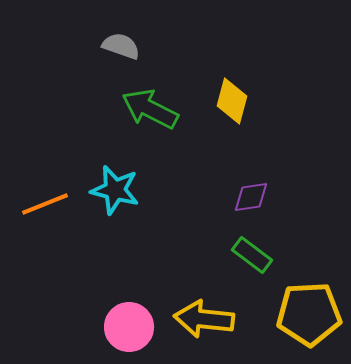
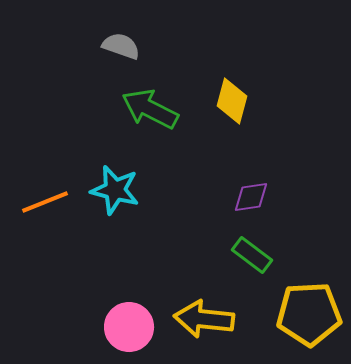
orange line: moved 2 px up
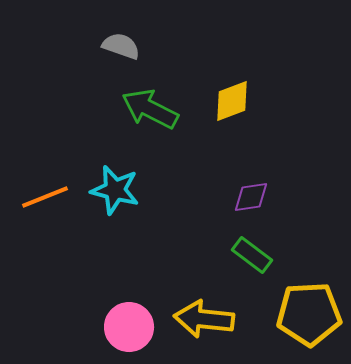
yellow diamond: rotated 54 degrees clockwise
orange line: moved 5 px up
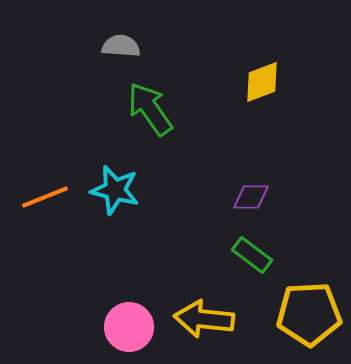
gray semicircle: rotated 15 degrees counterclockwise
yellow diamond: moved 30 px right, 19 px up
green arrow: rotated 28 degrees clockwise
purple diamond: rotated 9 degrees clockwise
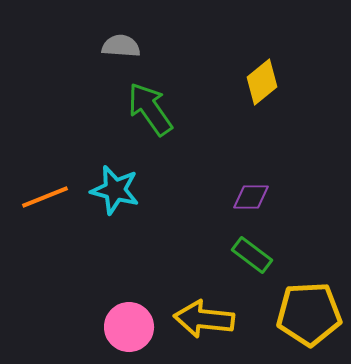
yellow diamond: rotated 18 degrees counterclockwise
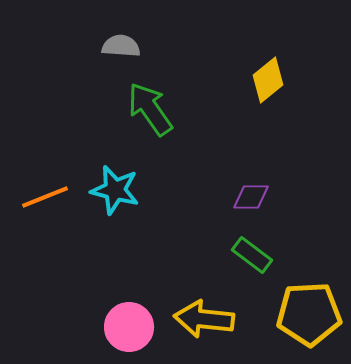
yellow diamond: moved 6 px right, 2 px up
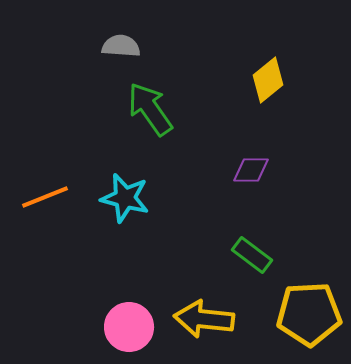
cyan star: moved 10 px right, 8 px down
purple diamond: moved 27 px up
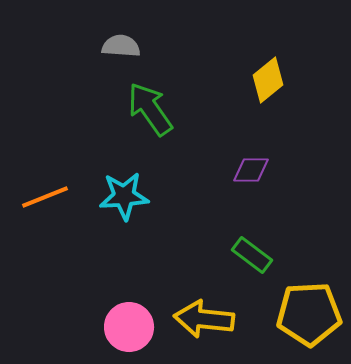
cyan star: moved 1 px left, 2 px up; rotated 18 degrees counterclockwise
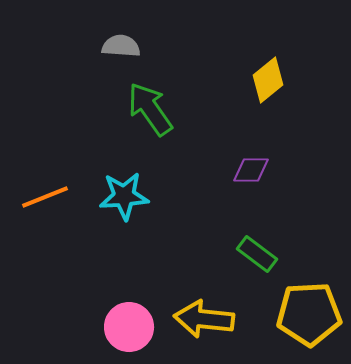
green rectangle: moved 5 px right, 1 px up
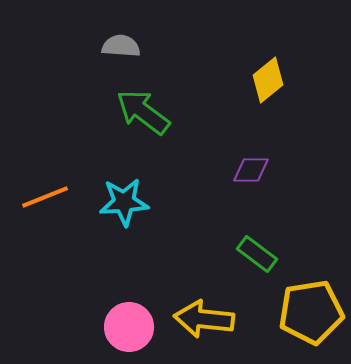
green arrow: moved 7 px left, 3 px down; rotated 18 degrees counterclockwise
cyan star: moved 6 px down
yellow pentagon: moved 2 px right, 2 px up; rotated 6 degrees counterclockwise
